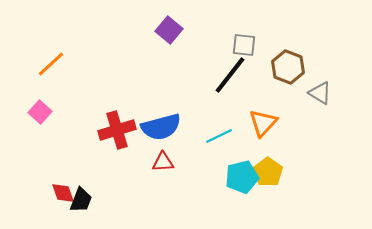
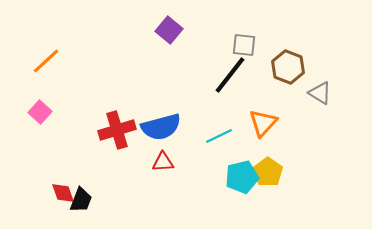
orange line: moved 5 px left, 3 px up
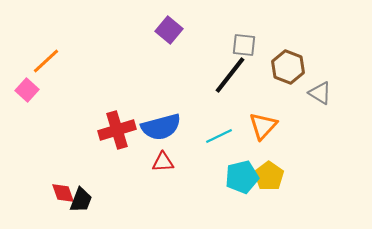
pink square: moved 13 px left, 22 px up
orange triangle: moved 3 px down
yellow pentagon: moved 1 px right, 4 px down
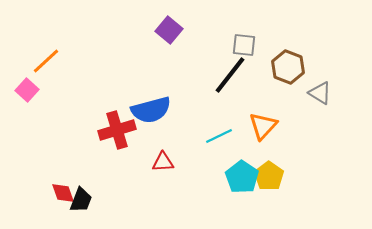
blue semicircle: moved 10 px left, 17 px up
cyan pentagon: rotated 24 degrees counterclockwise
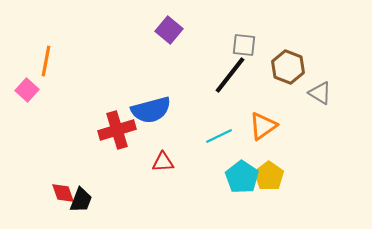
orange line: rotated 36 degrees counterclockwise
orange triangle: rotated 12 degrees clockwise
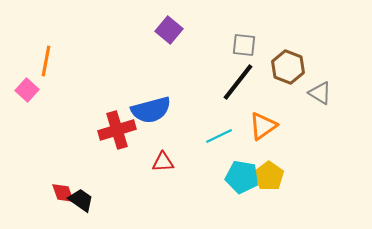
black line: moved 8 px right, 7 px down
cyan pentagon: rotated 24 degrees counterclockwise
black trapezoid: rotated 76 degrees counterclockwise
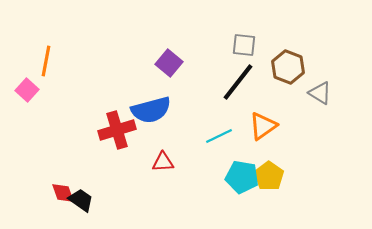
purple square: moved 33 px down
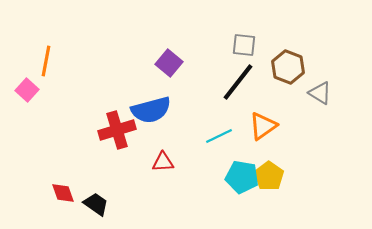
black trapezoid: moved 15 px right, 4 px down
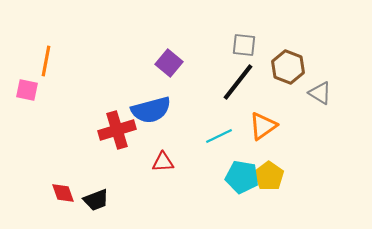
pink square: rotated 30 degrees counterclockwise
black trapezoid: moved 4 px up; rotated 124 degrees clockwise
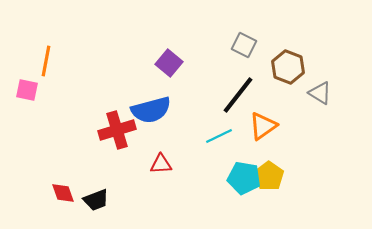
gray square: rotated 20 degrees clockwise
black line: moved 13 px down
red triangle: moved 2 px left, 2 px down
cyan pentagon: moved 2 px right, 1 px down
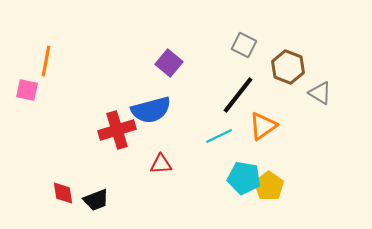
yellow pentagon: moved 10 px down
red diamond: rotated 10 degrees clockwise
